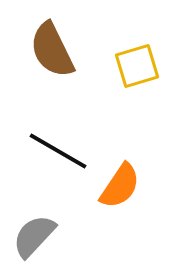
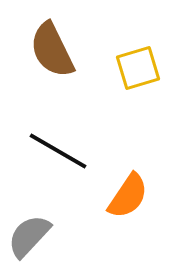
yellow square: moved 1 px right, 2 px down
orange semicircle: moved 8 px right, 10 px down
gray semicircle: moved 5 px left
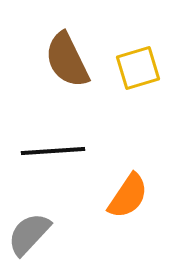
brown semicircle: moved 15 px right, 10 px down
black line: moved 5 px left; rotated 34 degrees counterclockwise
gray semicircle: moved 2 px up
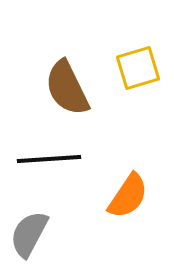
brown semicircle: moved 28 px down
black line: moved 4 px left, 8 px down
gray semicircle: rotated 15 degrees counterclockwise
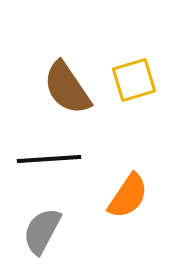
yellow square: moved 4 px left, 12 px down
brown semicircle: rotated 8 degrees counterclockwise
gray semicircle: moved 13 px right, 3 px up
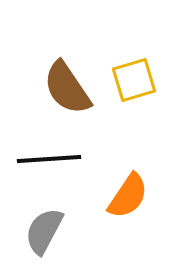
gray semicircle: moved 2 px right
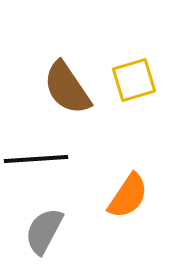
black line: moved 13 px left
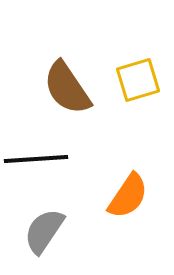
yellow square: moved 4 px right
gray semicircle: rotated 6 degrees clockwise
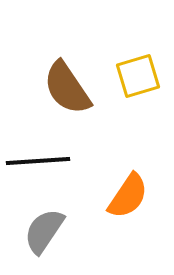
yellow square: moved 4 px up
black line: moved 2 px right, 2 px down
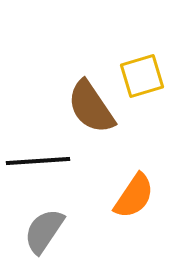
yellow square: moved 4 px right
brown semicircle: moved 24 px right, 19 px down
orange semicircle: moved 6 px right
